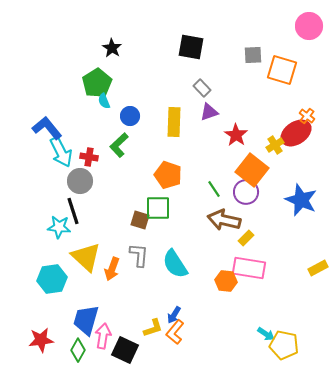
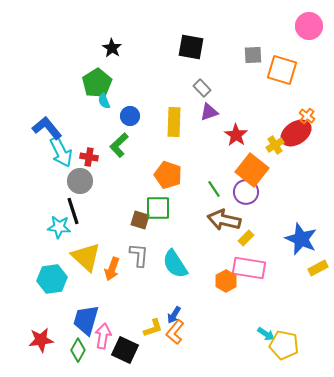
blue star at (301, 200): moved 39 px down
orange hexagon at (226, 281): rotated 25 degrees clockwise
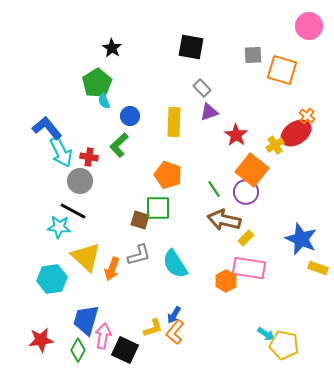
black line at (73, 211): rotated 44 degrees counterclockwise
gray L-shape at (139, 255): rotated 70 degrees clockwise
yellow rectangle at (318, 268): rotated 48 degrees clockwise
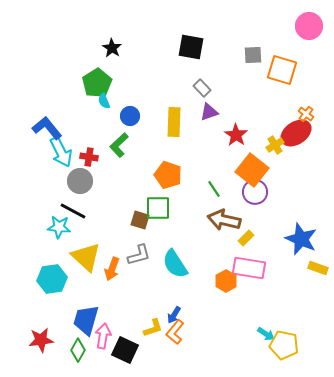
orange cross at (307, 116): moved 1 px left, 2 px up
purple circle at (246, 192): moved 9 px right
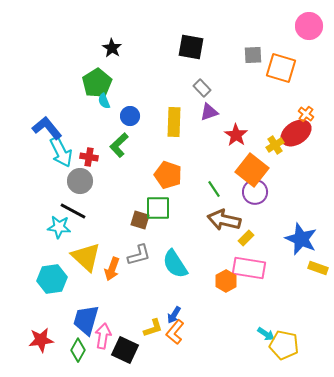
orange square at (282, 70): moved 1 px left, 2 px up
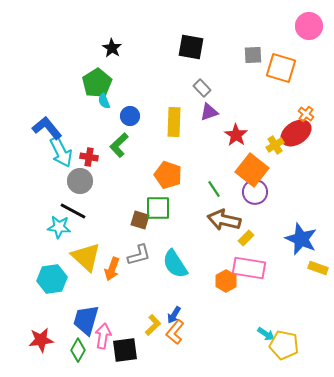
yellow L-shape at (153, 328): moved 3 px up; rotated 25 degrees counterclockwise
black square at (125, 350): rotated 32 degrees counterclockwise
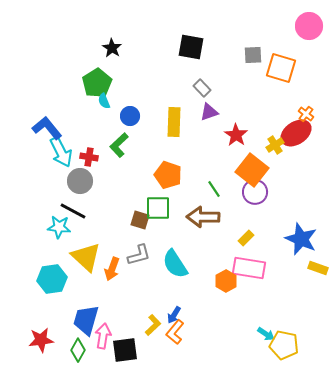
brown arrow at (224, 220): moved 21 px left, 3 px up; rotated 12 degrees counterclockwise
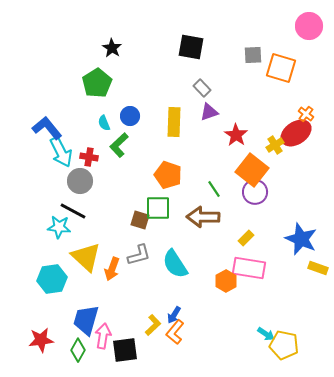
cyan semicircle at (104, 101): moved 22 px down
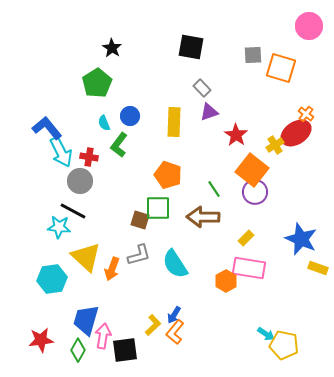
green L-shape at (119, 145): rotated 10 degrees counterclockwise
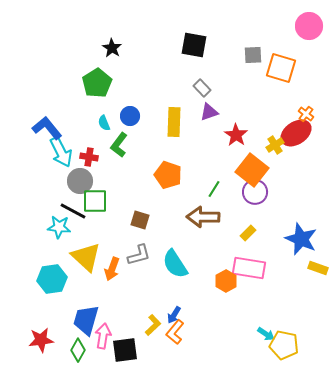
black square at (191, 47): moved 3 px right, 2 px up
green line at (214, 189): rotated 66 degrees clockwise
green square at (158, 208): moved 63 px left, 7 px up
yellow rectangle at (246, 238): moved 2 px right, 5 px up
